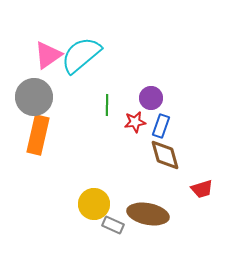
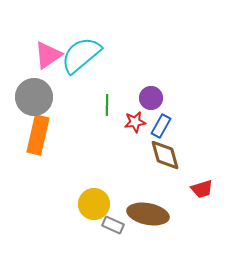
blue rectangle: rotated 10 degrees clockwise
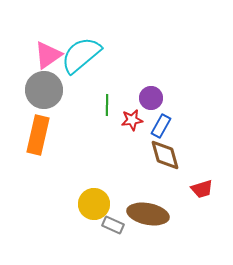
gray circle: moved 10 px right, 7 px up
red star: moved 3 px left, 2 px up
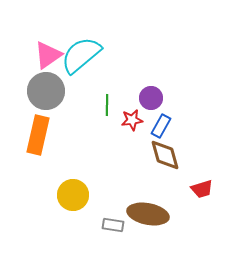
gray circle: moved 2 px right, 1 px down
yellow circle: moved 21 px left, 9 px up
gray rectangle: rotated 15 degrees counterclockwise
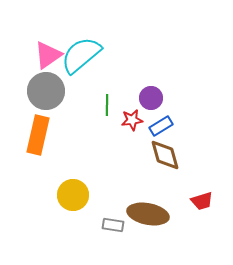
blue rectangle: rotated 30 degrees clockwise
red trapezoid: moved 12 px down
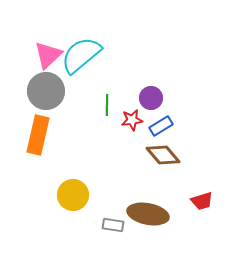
pink triangle: rotated 8 degrees counterclockwise
brown diamond: moved 2 px left; rotated 24 degrees counterclockwise
